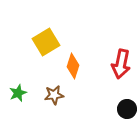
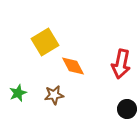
yellow square: moved 1 px left
orange diamond: rotated 45 degrees counterclockwise
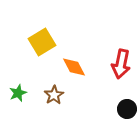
yellow square: moved 3 px left
orange diamond: moved 1 px right, 1 px down
brown star: rotated 24 degrees counterclockwise
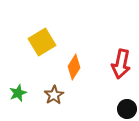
orange diamond: rotated 60 degrees clockwise
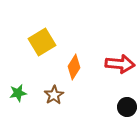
red arrow: moved 1 px left; rotated 96 degrees counterclockwise
green star: rotated 12 degrees clockwise
black circle: moved 2 px up
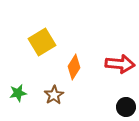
black circle: moved 1 px left
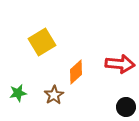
orange diamond: moved 2 px right, 5 px down; rotated 15 degrees clockwise
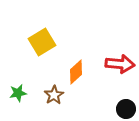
black circle: moved 2 px down
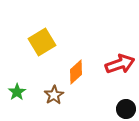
red arrow: rotated 24 degrees counterclockwise
green star: moved 1 px left, 1 px up; rotated 24 degrees counterclockwise
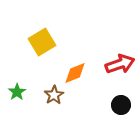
orange diamond: moved 1 px left, 1 px down; rotated 20 degrees clockwise
black circle: moved 5 px left, 4 px up
